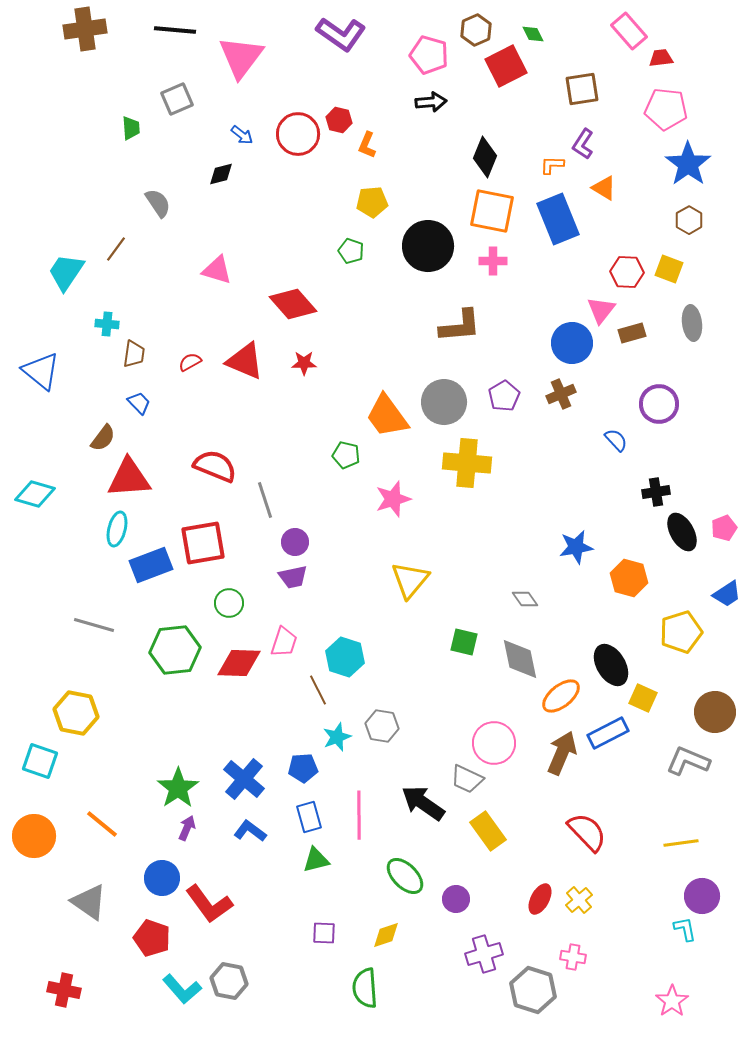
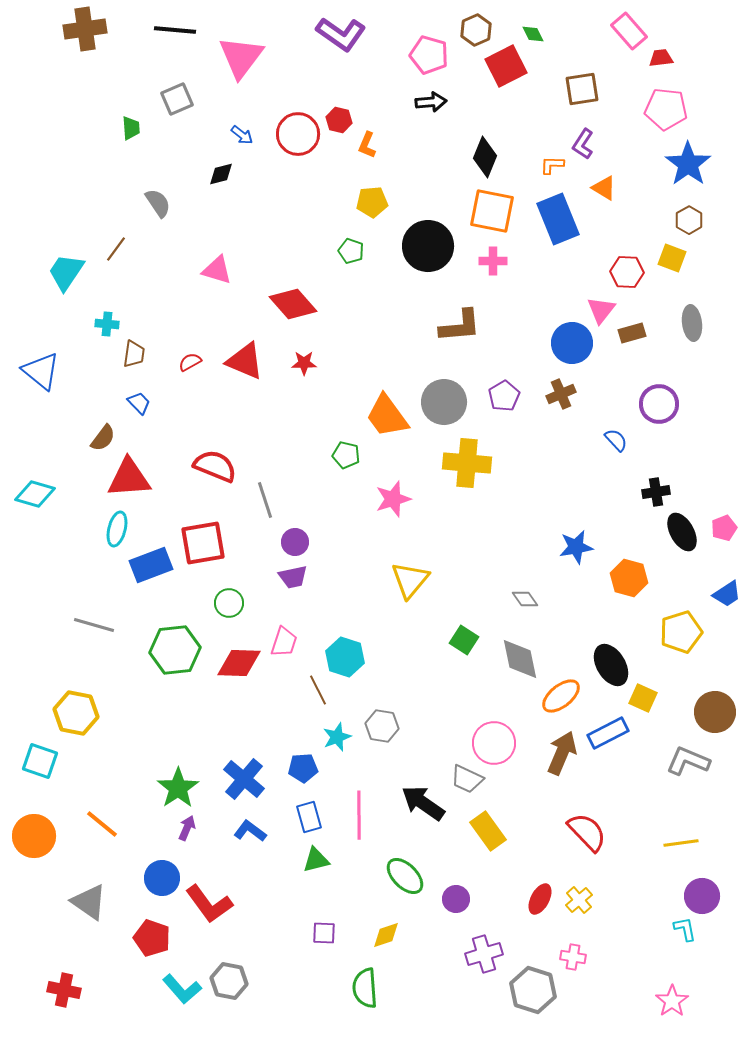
yellow square at (669, 269): moved 3 px right, 11 px up
green square at (464, 642): moved 2 px up; rotated 20 degrees clockwise
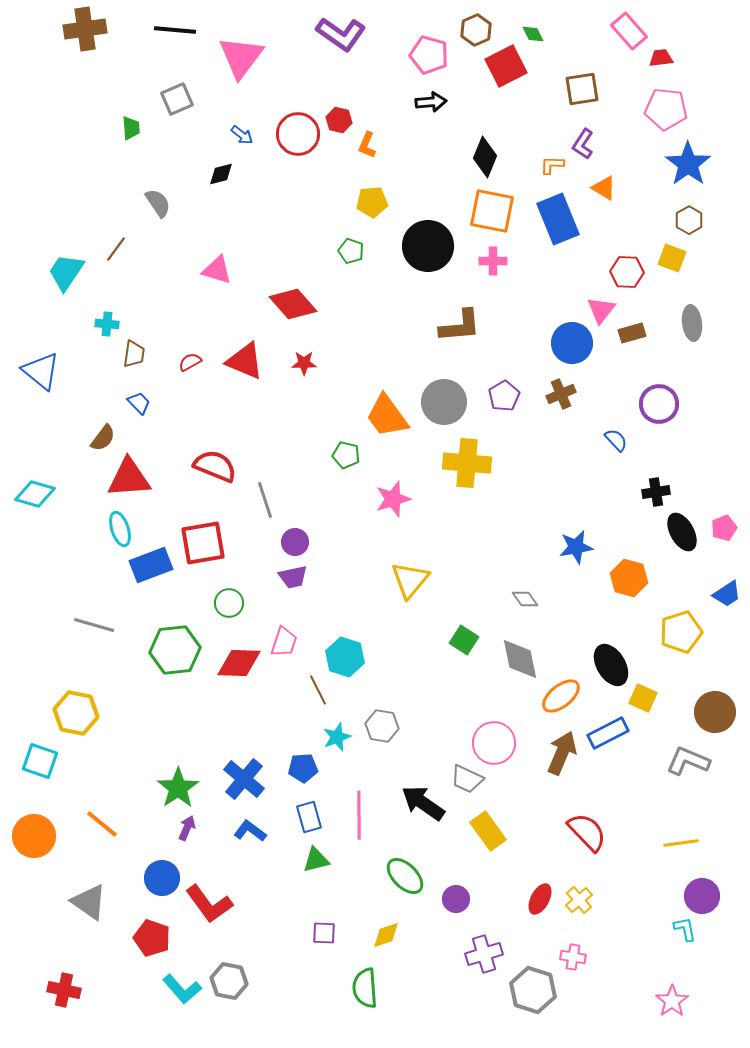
cyan ellipse at (117, 529): moved 3 px right; rotated 32 degrees counterclockwise
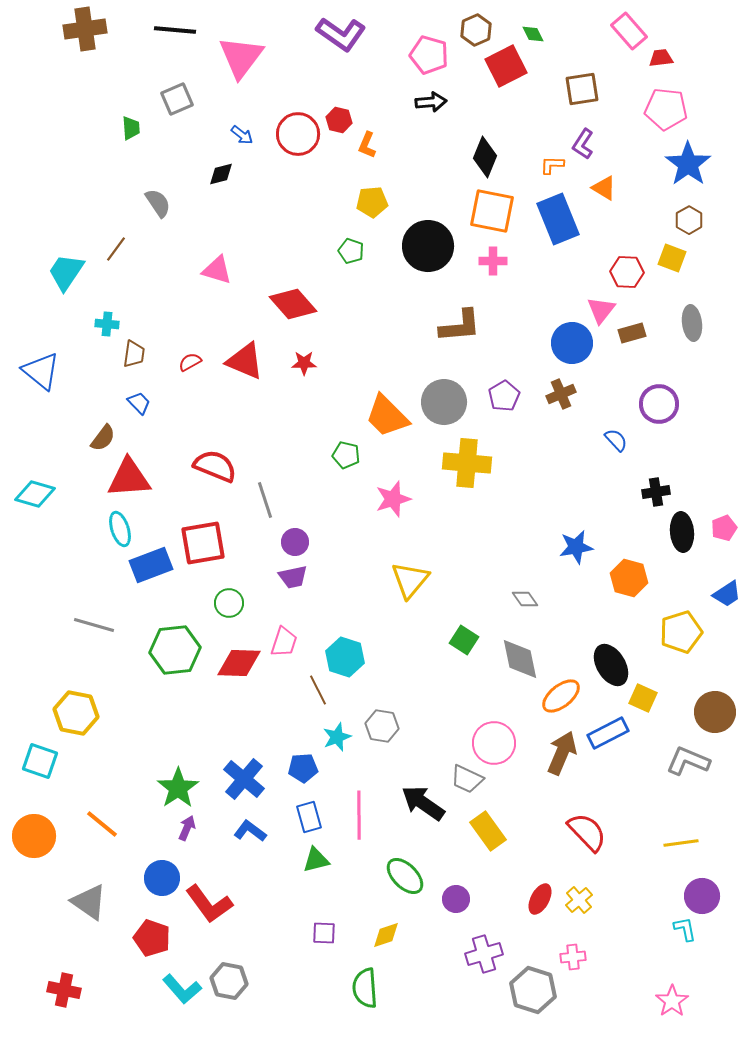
orange trapezoid at (387, 416): rotated 9 degrees counterclockwise
black ellipse at (682, 532): rotated 24 degrees clockwise
pink cross at (573, 957): rotated 15 degrees counterclockwise
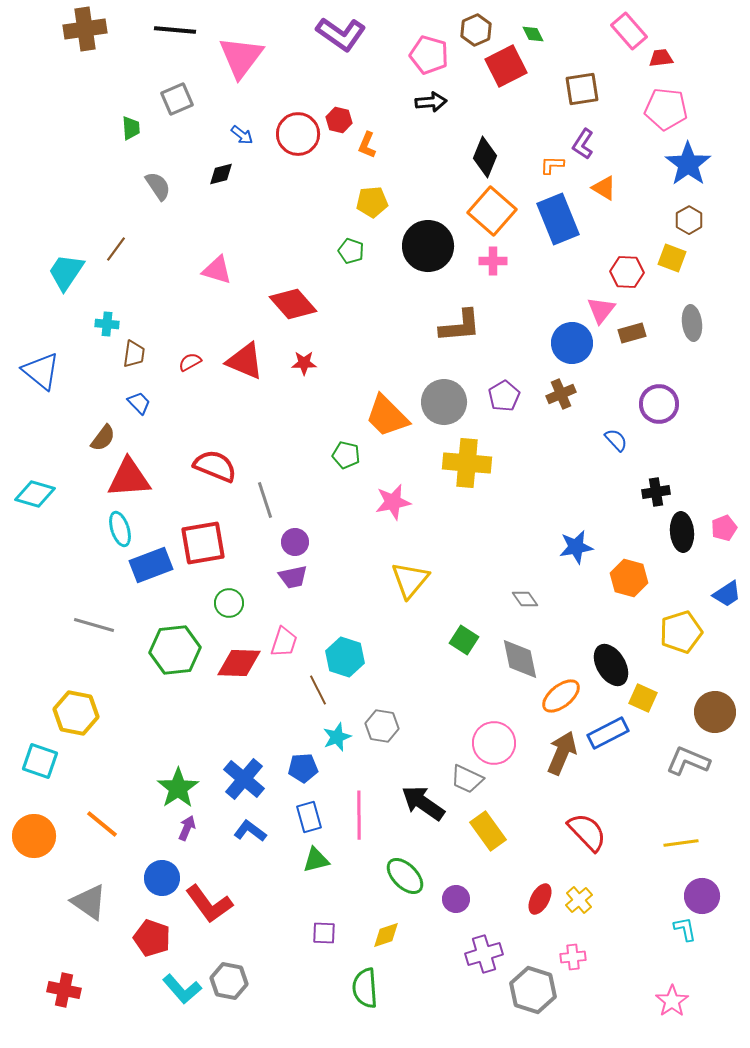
gray semicircle at (158, 203): moved 17 px up
orange square at (492, 211): rotated 30 degrees clockwise
pink star at (393, 499): moved 3 px down; rotated 6 degrees clockwise
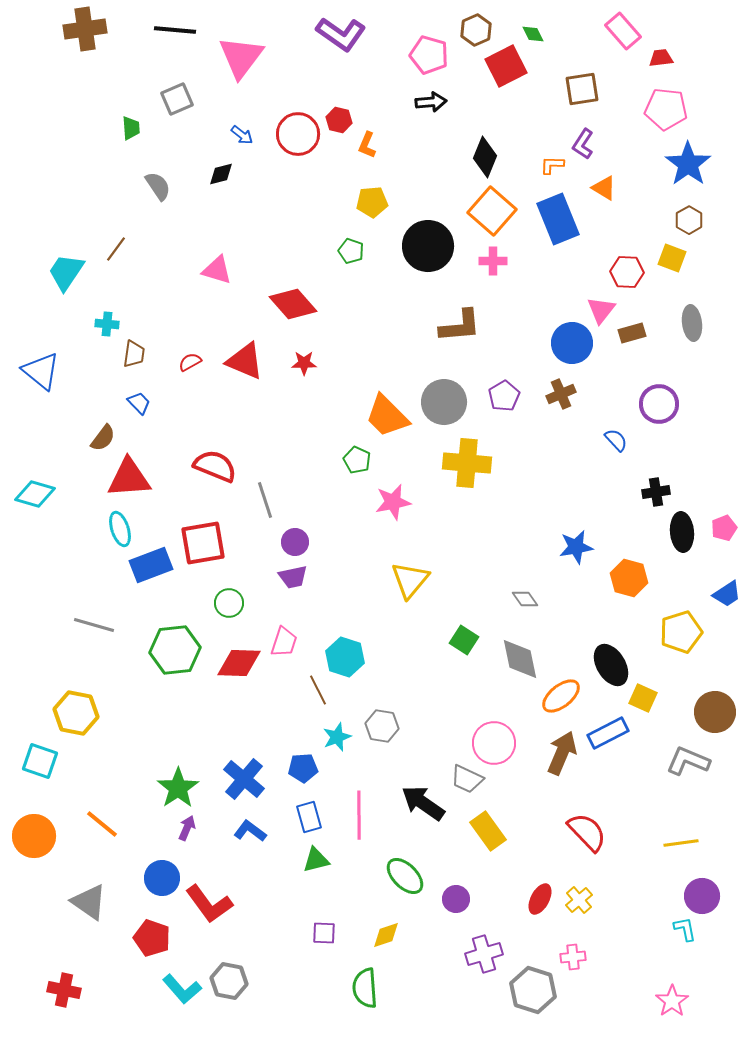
pink rectangle at (629, 31): moved 6 px left
green pentagon at (346, 455): moved 11 px right, 5 px down; rotated 12 degrees clockwise
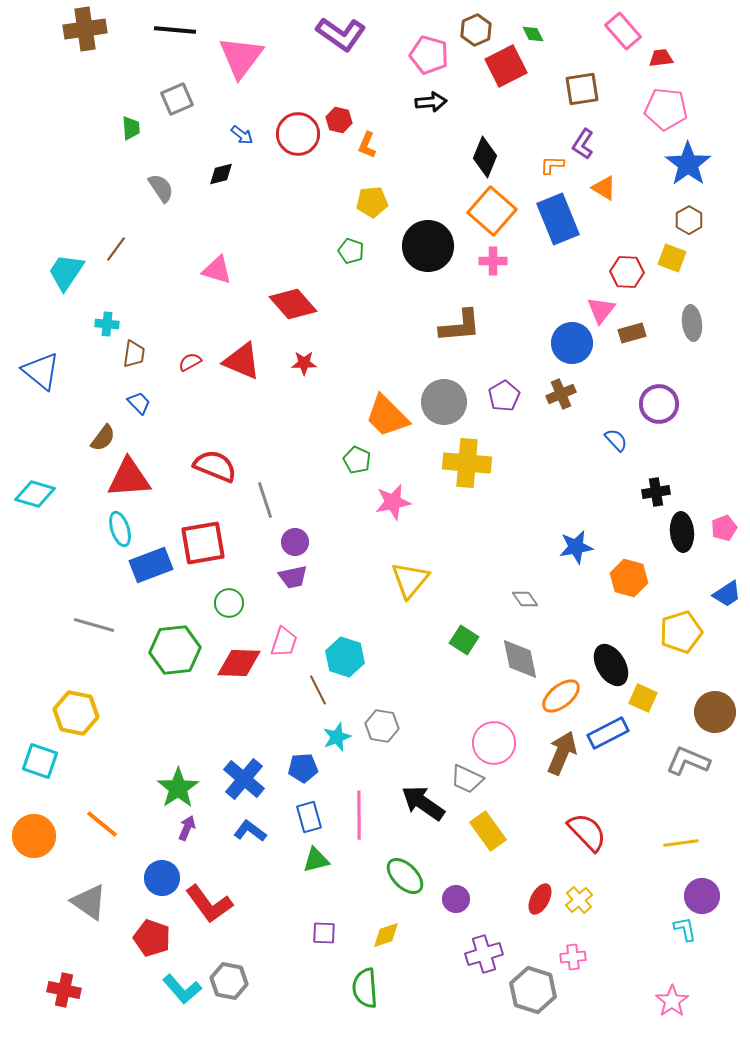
gray semicircle at (158, 186): moved 3 px right, 2 px down
red triangle at (245, 361): moved 3 px left
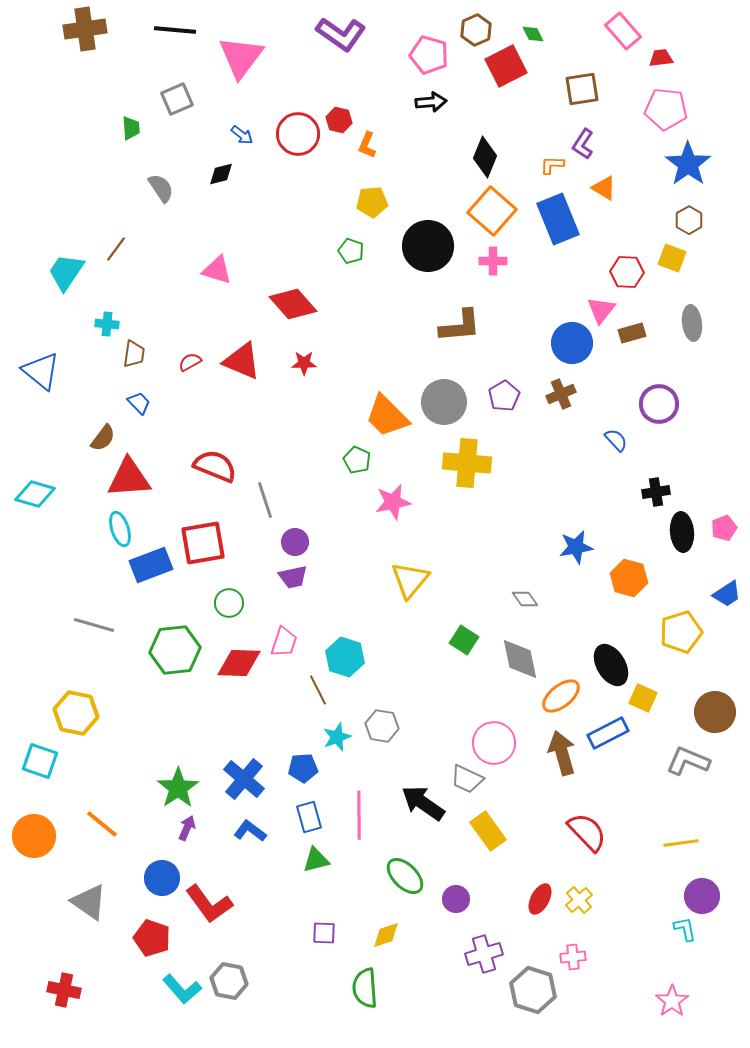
brown arrow at (562, 753): rotated 39 degrees counterclockwise
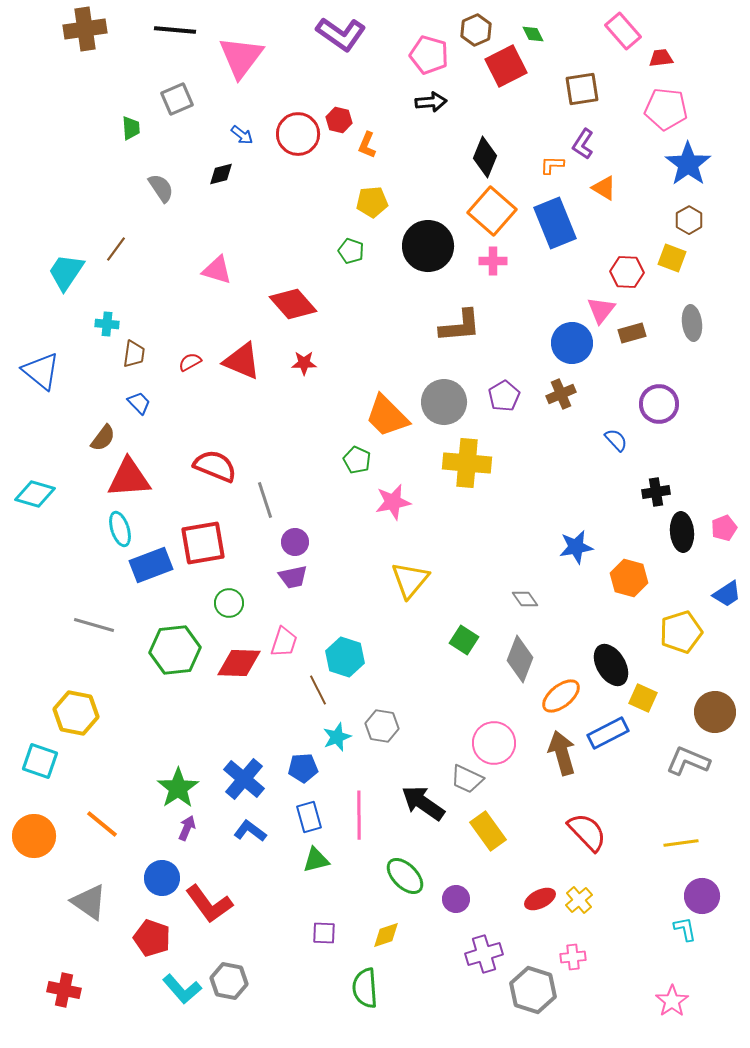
blue rectangle at (558, 219): moved 3 px left, 4 px down
gray diamond at (520, 659): rotated 33 degrees clockwise
red ellipse at (540, 899): rotated 36 degrees clockwise
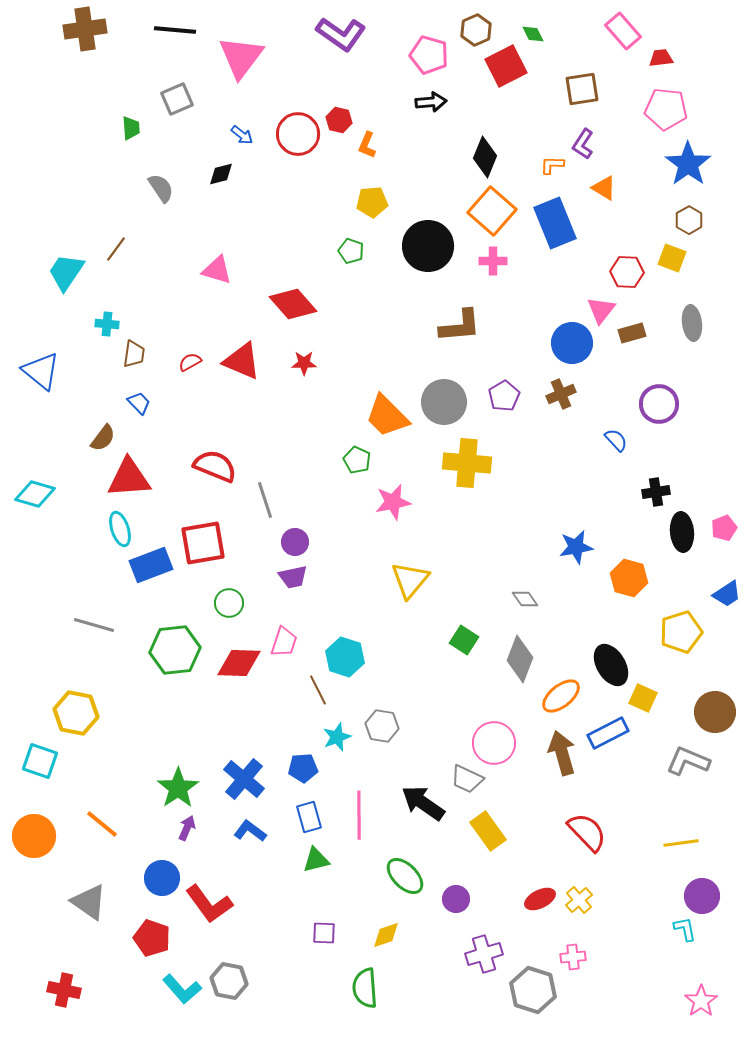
pink star at (672, 1001): moved 29 px right
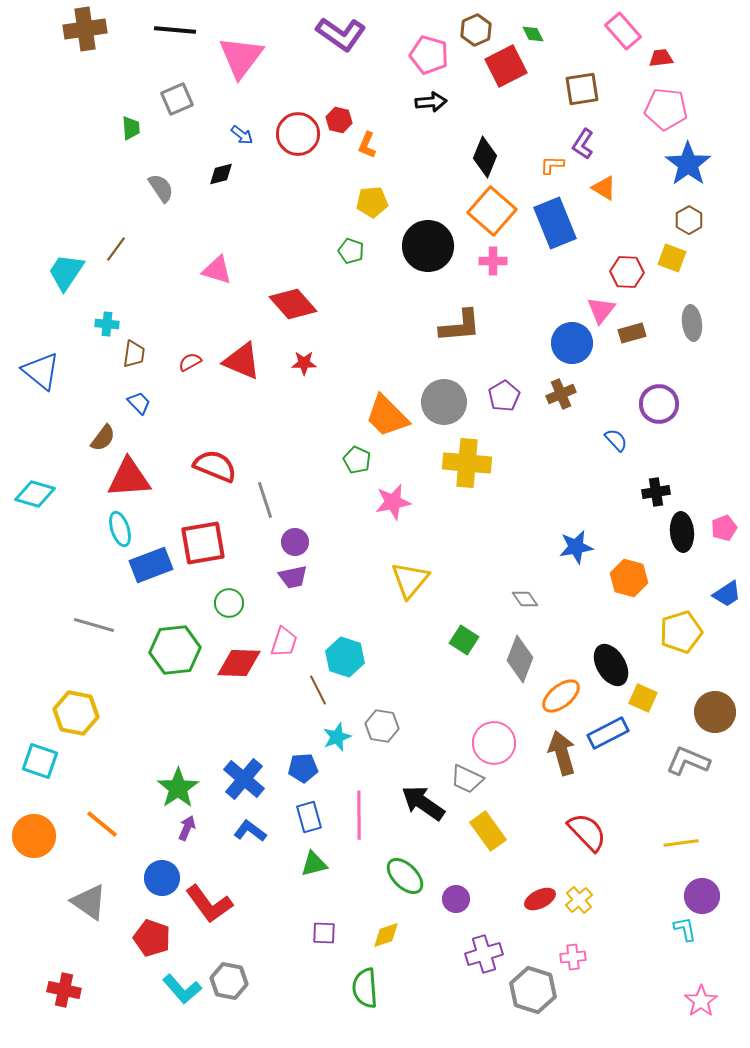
green triangle at (316, 860): moved 2 px left, 4 px down
